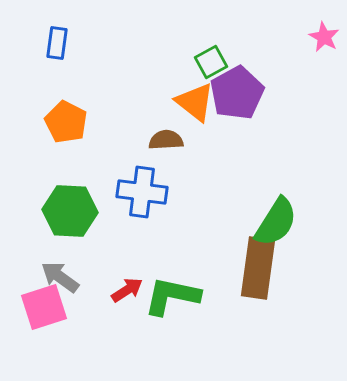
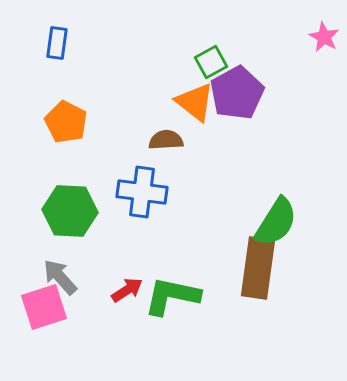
gray arrow: rotated 12 degrees clockwise
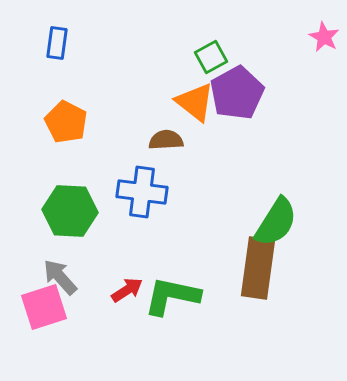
green square: moved 5 px up
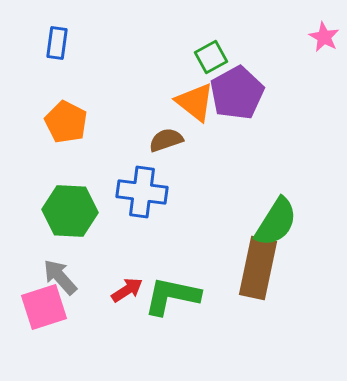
brown semicircle: rotated 16 degrees counterclockwise
brown rectangle: rotated 4 degrees clockwise
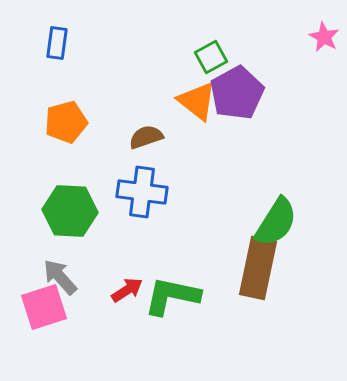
orange triangle: moved 2 px right, 1 px up
orange pentagon: rotated 30 degrees clockwise
brown semicircle: moved 20 px left, 3 px up
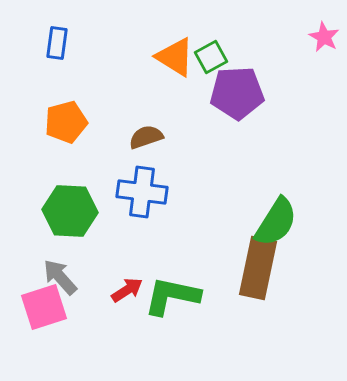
purple pentagon: rotated 26 degrees clockwise
orange triangle: moved 22 px left, 44 px up; rotated 6 degrees counterclockwise
